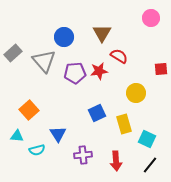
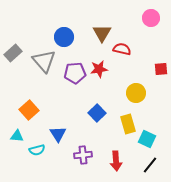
red semicircle: moved 3 px right, 7 px up; rotated 18 degrees counterclockwise
red star: moved 2 px up
blue square: rotated 18 degrees counterclockwise
yellow rectangle: moved 4 px right
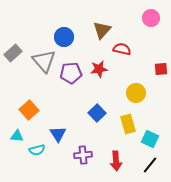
brown triangle: moved 3 px up; rotated 12 degrees clockwise
purple pentagon: moved 4 px left
cyan square: moved 3 px right
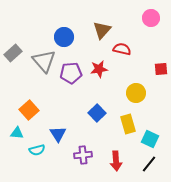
cyan triangle: moved 3 px up
black line: moved 1 px left, 1 px up
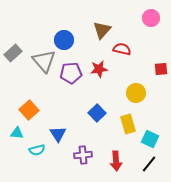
blue circle: moved 3 px down
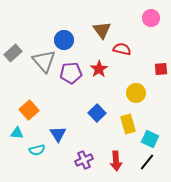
brown triangle: rotated 18 degrees counterclockwise
red star: rotated 24 degrees counterclockwise
purple cross: moved 1 px right, 5 px down; rotated 18 degrees counterclockwise
black line: moved 2 px left, 2 px up
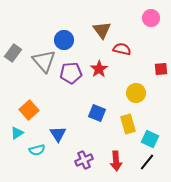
gray rectangle: rotated 12 degrees counterclockwise
blue square: rotated 24 degrees counterclockwise
cyan triangle: rotated 40 degrees counterclockwise
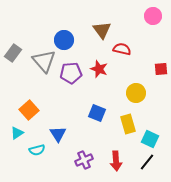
pink circle: moved 2 px right, 2 px up
red star: rotated 18 degrees counterclockwise
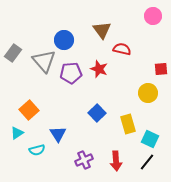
yellow circle: moved 12 px right
blue square: rotated 24 degrees clockwise
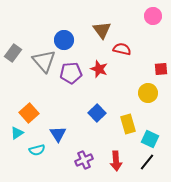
orange square: moved 3 px down
